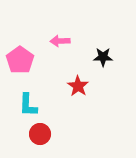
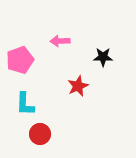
pink pentagon: rotated 16 degrees clockwise
red star: rotated 15 degrees clockwise
cyan L-shape: moved 3 px left, 1 px up
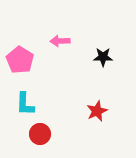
pink pentagon: rotated 20 degrees counterclockwise
red star: moved 19 px right, 25 px down
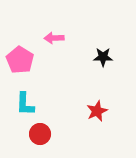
pink arrow: moved 6 px left, 3 px up
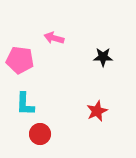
pink arrow: rotated 18 degrees clockwise
pink pentagon: rotated 24 degrees counterclockwise
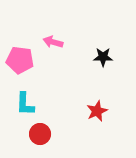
pink arrow: moved 1 px left, 4 px down
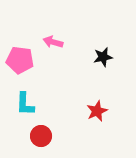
black star: rotated 12 degrees counterclockwise
red circle: moved 1 px right, 2 px down
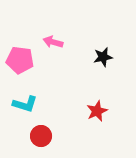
cyan L-shape: rotated 75 degrees counterclockwise
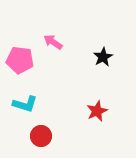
pink arrow: rotated 18 degrees clockwise
black star: rotated 18 degrees counterclockwise
